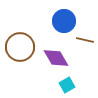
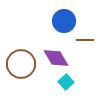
brown line: rotated 12 degrees counterclockwise
brown circle: moved 1 px right, 17 px down
cyan square: moved 1 px left, 3 px up; rotated 14 degrees counterclockwise
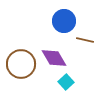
brown line: rotated 12 degrees clockwise
purple diamond: moved 2 px left
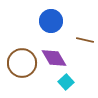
blue circle: moved 13 px left
brown circle: moved 1 px right, 1 px up
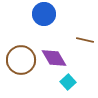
blue circle: moved 7 px left, 7 px up
brown circle: moved 1 px left, 3 px up
cyan square: moved 2 px right
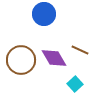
brown line: moved 5 px left, 10 px down; rotated 12 degrees clockwise
cyan square: moved 7 px right, 2 px down
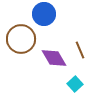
brown line: rotated 42 degrees clockwise
brown circle: moved 21 px up
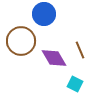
brown circle: moved 2 px down
cyan square: rotated 21 degrees counterclockwise
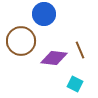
purple diamond: rotated 52 degrees counterclockwise
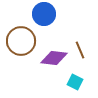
cyan square: moved 2 px up
